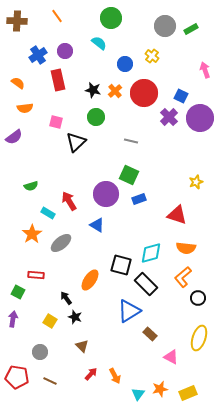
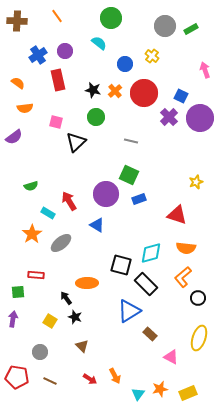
orange ellipse at (90, 280): moved 3 px left, 3 px down; rotated 55 degrees clockwise
green square at (18, 292): rotated 32 degrees counterclockwise
red arrow at (91, 374): moved 1 px left, 5 px down; rotated 80 degrees clockwise
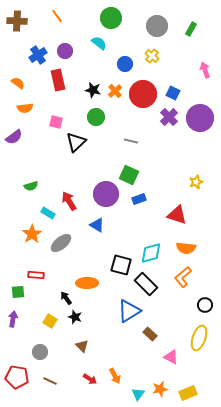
gray circle at (165, 26): moved 8 px left
green rectangle at (191, 29): rotated 32 degrees counterclockwise
red circle at (144, 93): moved 1 px left, 1 px down
blue square at (181, 96): moved 8 px left, 3 px up
black circle at (198, 298): moved 7 px right, 7 px down
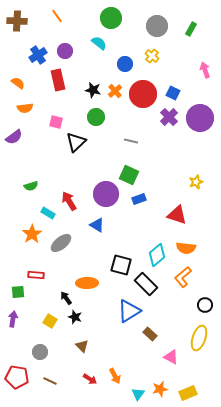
cyan diamond at (151, 253): moved 6 px right, 2 px down; rotated 25 degrees counterclockwise
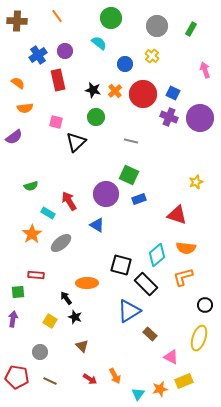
purple cross at (169, 117): rotated 24 degrees counterclockwise
orange L-shape at (183, 277): rotated 25 degrees clockwise
yellow rectangle at (188, 393): moved 4 px left, 12 px up
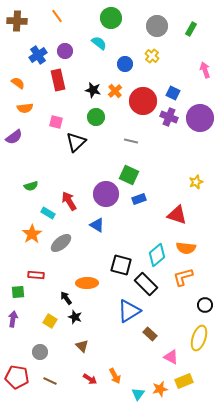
red circle at (143, 94): moved 7 px down
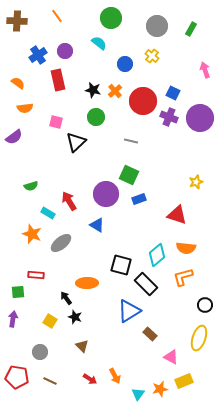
orange star at (32, 234): rotated 18 degrees counterclockwise
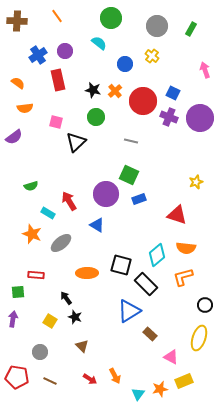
orange ellipse at (87, 283): moved 10 px up
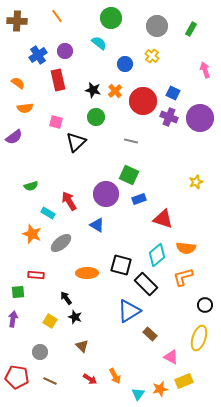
red triangle at (177, 215): moved 14 px left, 4 px down
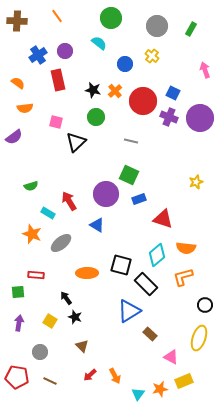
purple arrow at (13, 319): moved 6 px right, 4 px down
red arrow at (90, 379): moved 4 px up; rotated 104 degrees clockwise
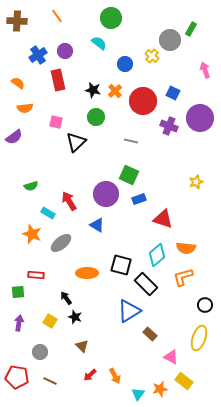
gray circle at (157, 26): moved 13 px right, 14 px down
purple cross at (169, 117): moved 9 px down
yellow rectangle at (184, 381): rotated 60 degrees clockwise
